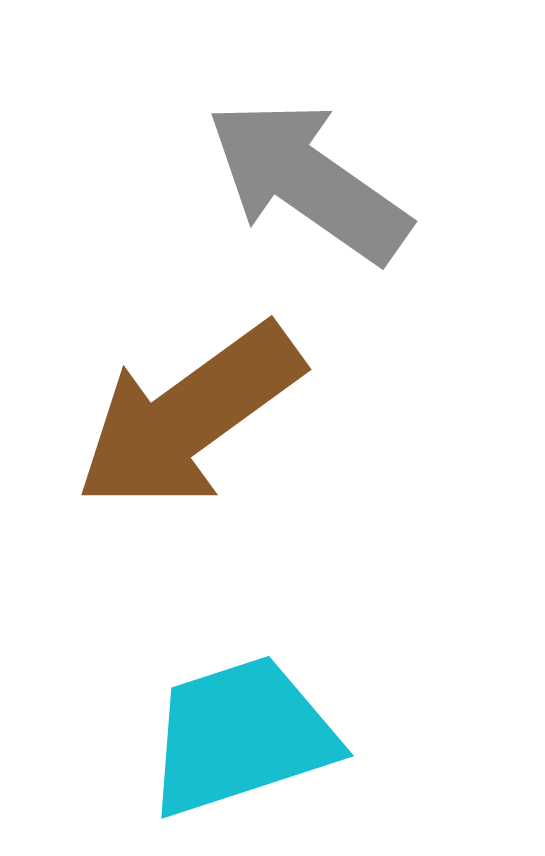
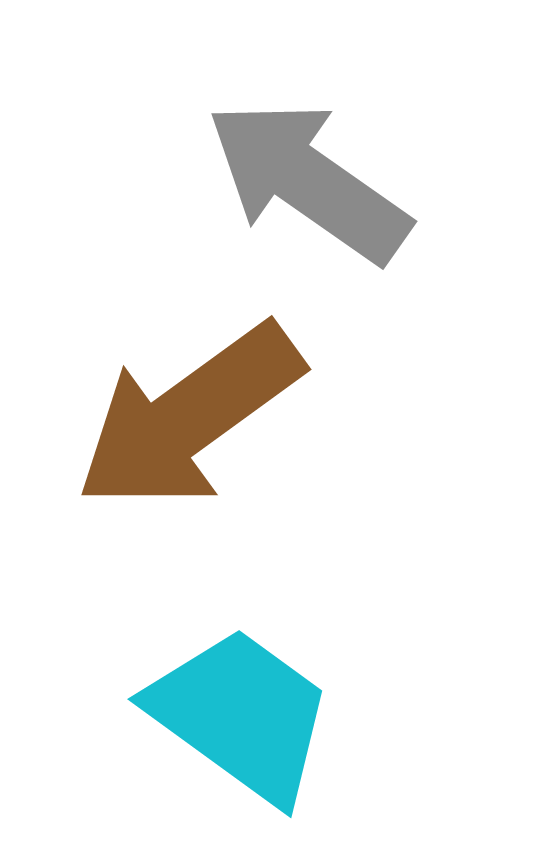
cyan trapezoid: moved 21 px up; rotated 54 degrees clockwise
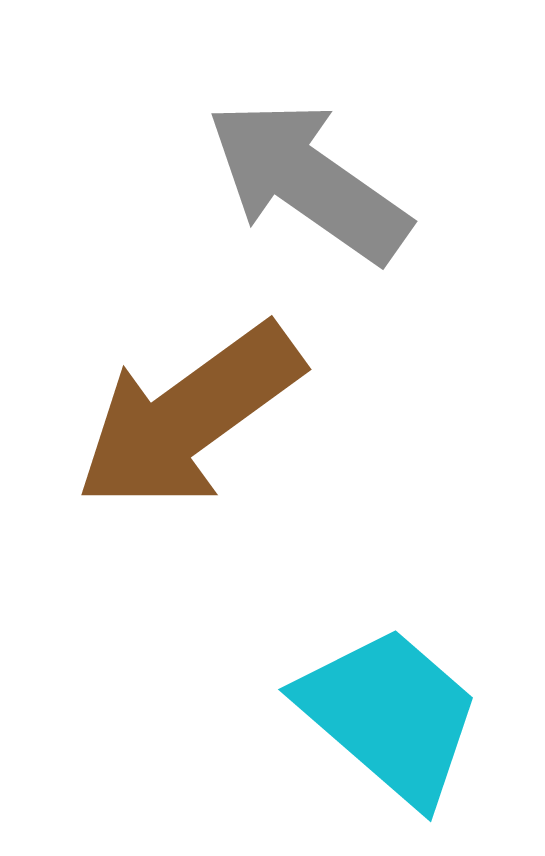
cyan trapezoid: moved 149 px right; rotated 5 degrees clockwise
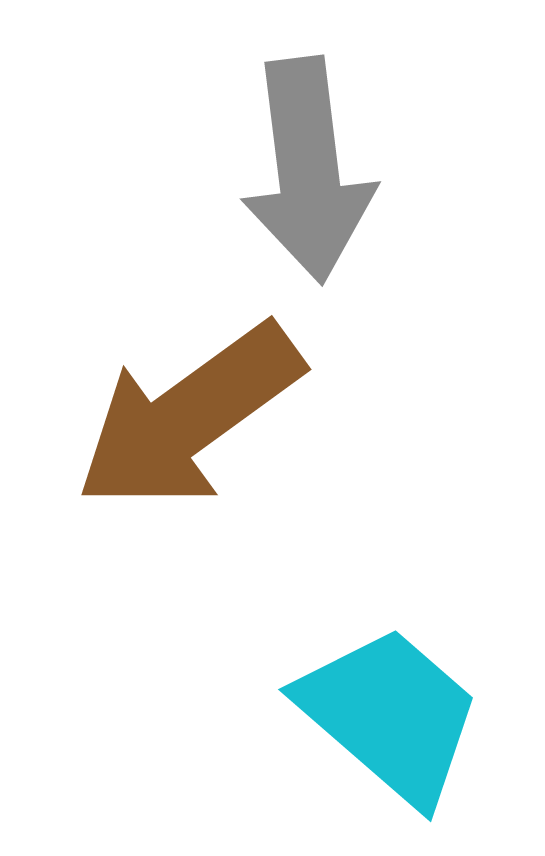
gray arrow: moved 11 px up; rotated 132 degrees counterclockwise
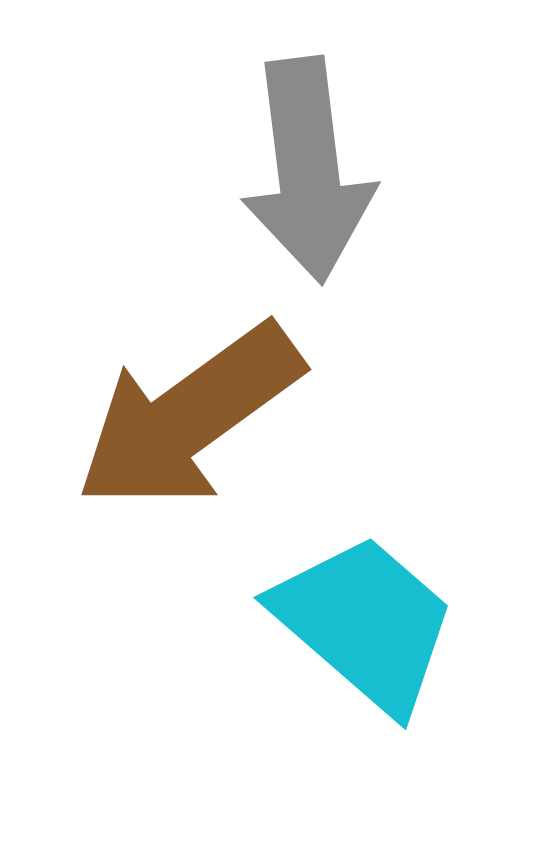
cyan trapezoid: moved 25 px left, 92 px up
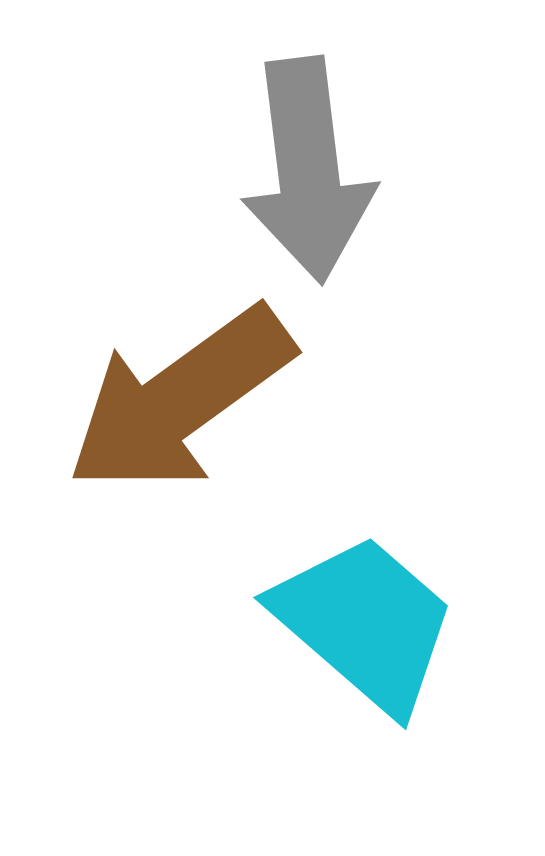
brown arrow: moved 9 px left, 17 px up
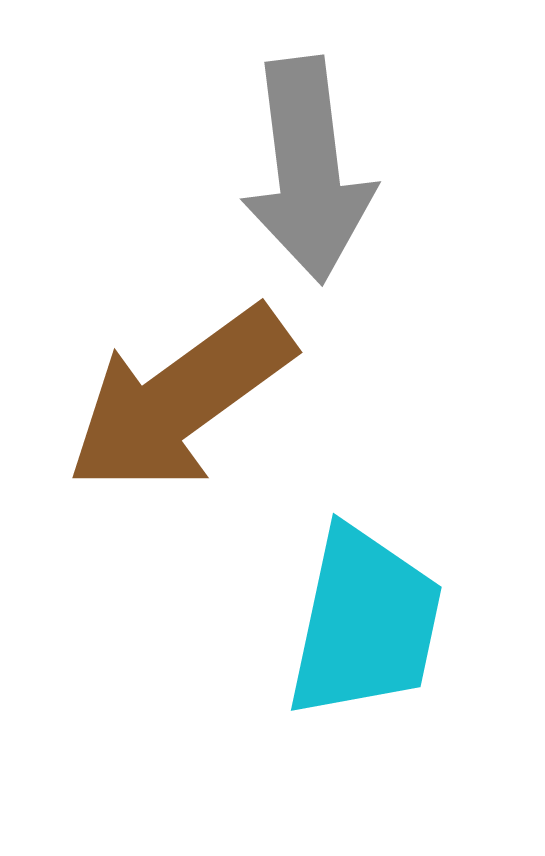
cyan trapezoid: rotated 61 degrees clockwise
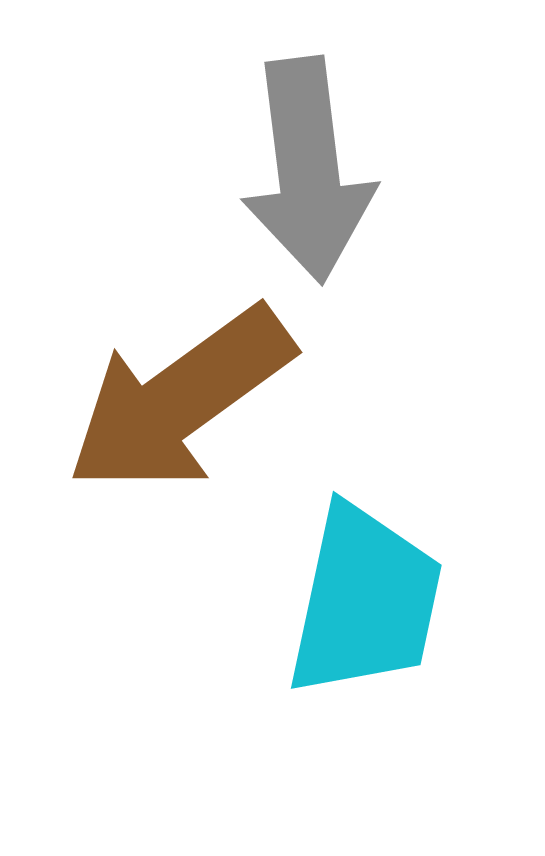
cyan trapezoid: moved 22 px up
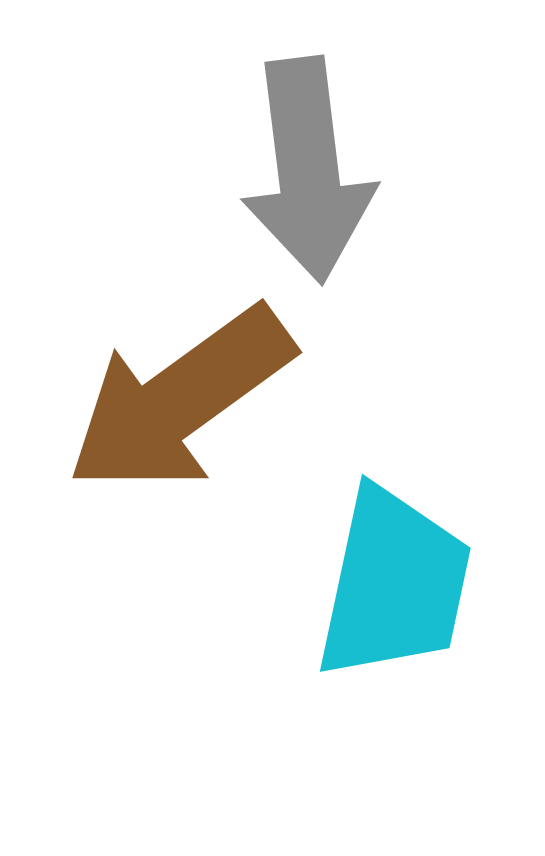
cyan trapezoid: moved 29 px right, 17 px up
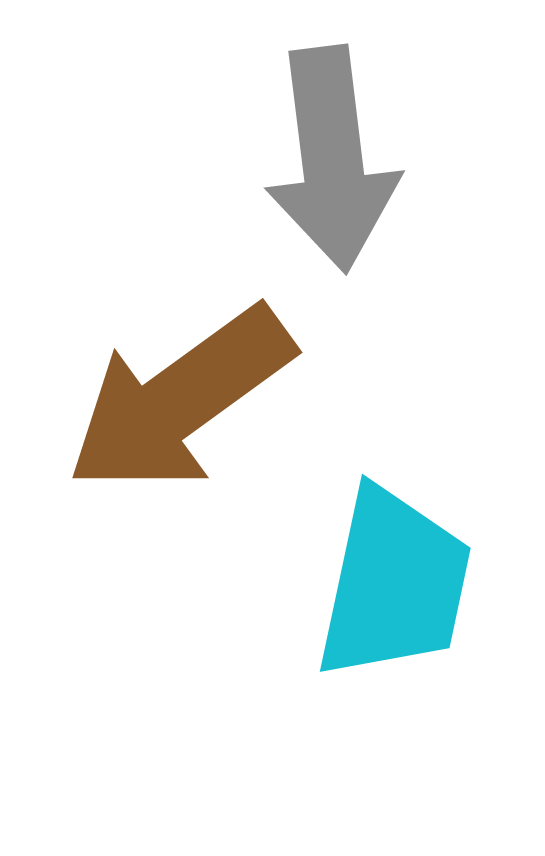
gray arrow: moved 24 px right, 11 px up
